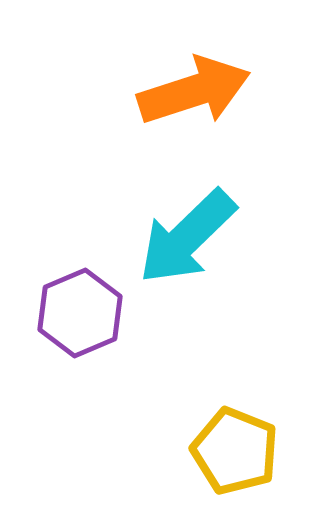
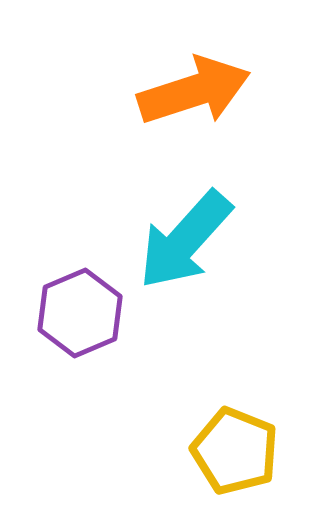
cyan arrow: moved 2 px left, 3 px down; rotated 4 degrees counterclockwise
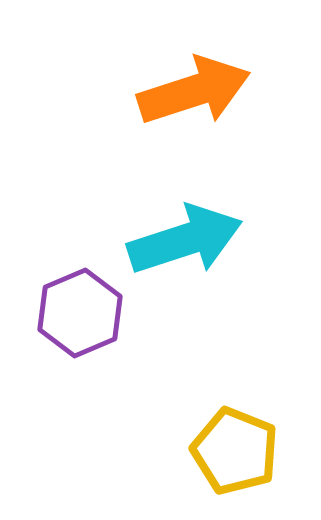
cyan arrow: rotated 150 degrees counterclockwise
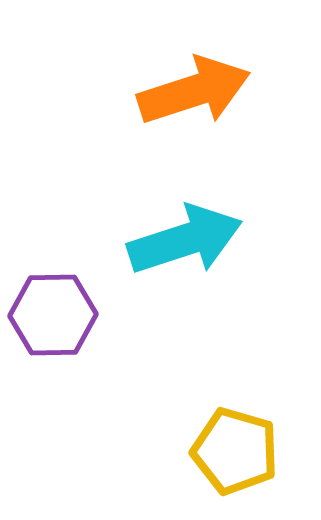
purple hexagon: moved 27 px left, 2 px down; rotated 22 degrees clockwise
yellow pentagon: rotated 6 degrees counterclockwise
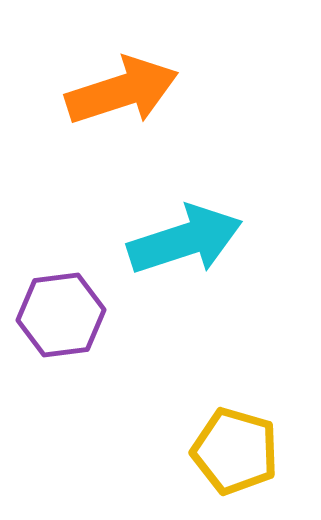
orange arrow: moved 72 px left
purple hexagon: moved 8 px right; rotated 6 degrees counterclockwise
